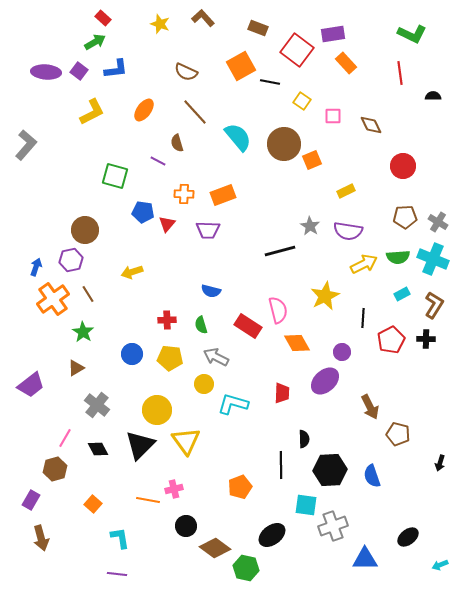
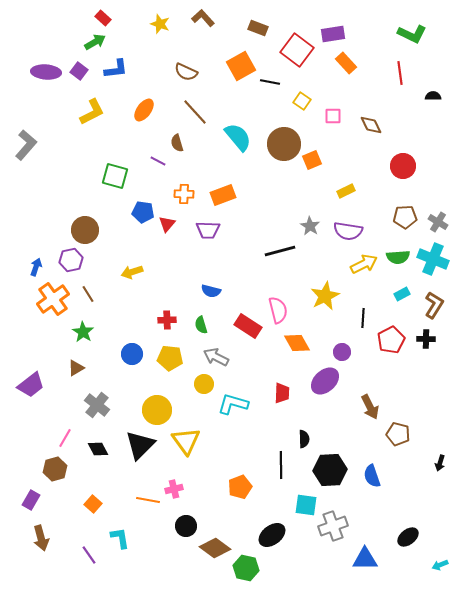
purple line at (117, 574): moved 28 px left, 19 px up; rotated 48 degrees clockwise
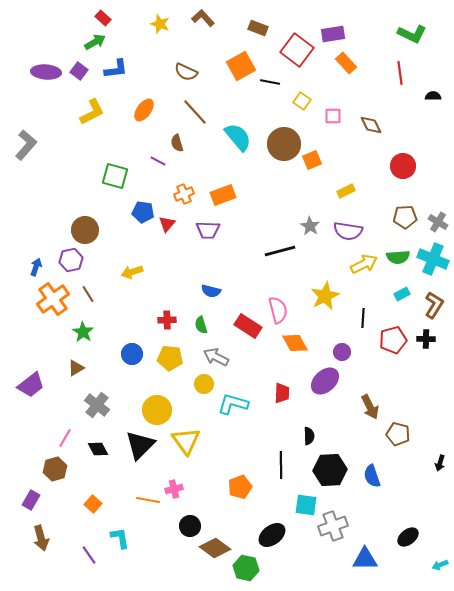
orange cross at (184, 194): rotated 24 degrees counterclockwise
red pentagon at (391, 340): moved 2 px right; rotated 12 degrees clockwise
orange diamond at (297, 343): moved 2 px left
black semicircle at (304, 439): moved 5 px right, 3 px up
black circle at (186, 526): moved 4 px right
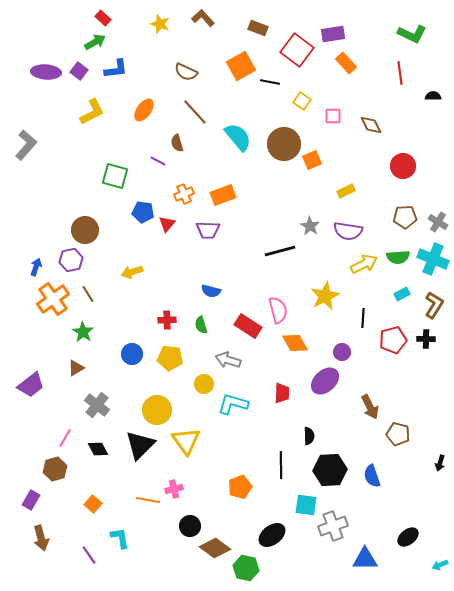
gray arrow at (216, 357): moved 12 px right, 3 px down; rotated 10 degrees counterclockwise
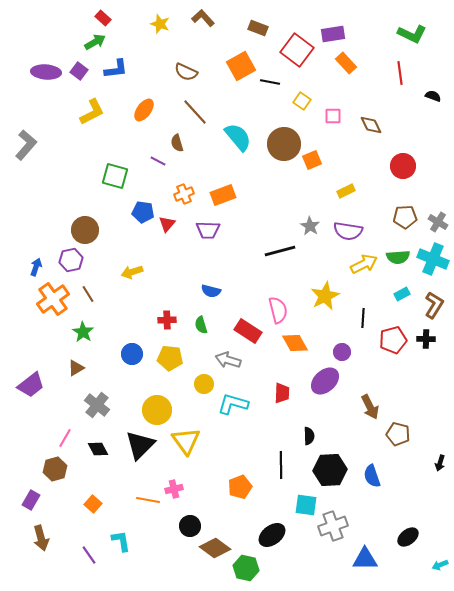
black semicircle at (433, 96): rotated 21 degrees clockwise
red rectangle at (248, 326): moved 5 px down
cyan L-shape at (120, 538): moved 1 px right, 3 px down
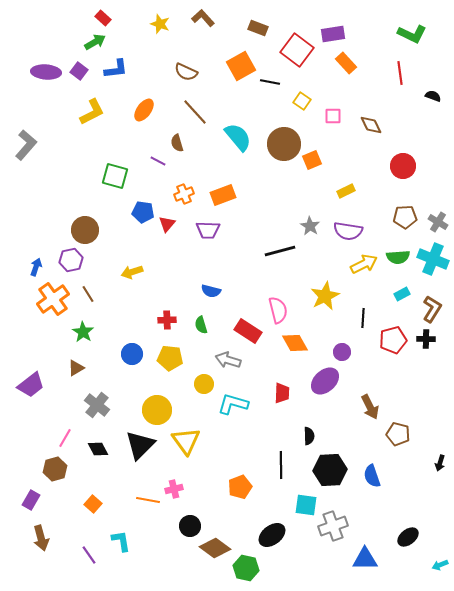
brown L-shape at (434, 305): moved 2 px left, 4 px down
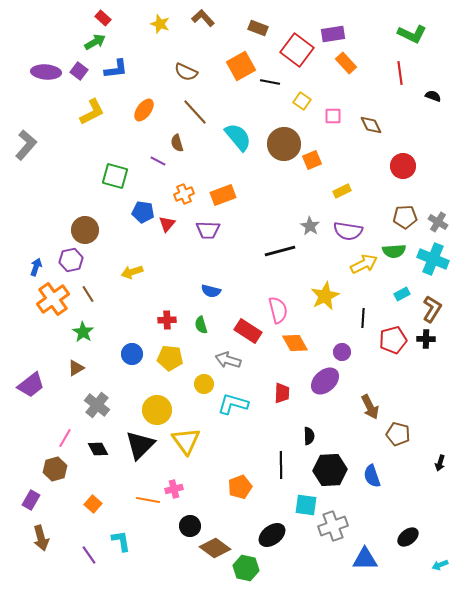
yellow rectangle at (346, 191): moved 4 px left
green semicircle at (398, 257): moved 4 px left, 6 px up
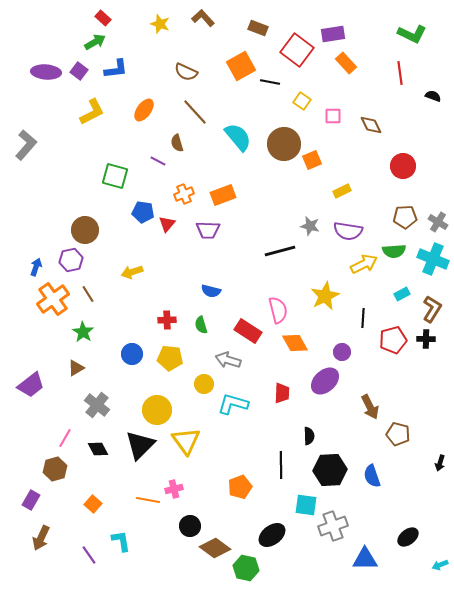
gray star at (310, 226): rotated 18 degrees counterclockwise
brown arrow at (41, 538): rotated 40 degrees clockwise
